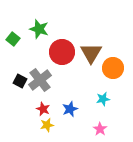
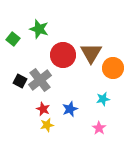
red circle: moved 1 px right, 3 px down
pink star: moved 1 px left, 1 px up
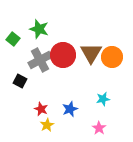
orange circle: moved 1 px left, 11 px up
gray cross: moved 20 px up; rotated 10 degrees clockwise
red star: moved 2 px left
yellow star: rotated 16 degrees counterclockwise
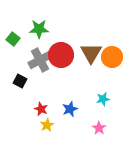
green star: rotated 18 degrees counterclockwise
red circle: moved 2 px left
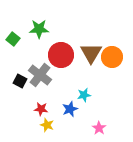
gray cross: moved 15 px down; rotated 25 degrees counterclockwise
cyan star: moved 19 px left, 4 px up
red star: rotated 16 degrees counterclockwise
yellow star: rotated 24 degrees counterclockwise
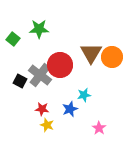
red circle: moved 1 px left, 10 px down
red star: moved 1 px right
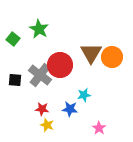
green star: rotated 30 degrees clockwise
black square: moved 5 px left, 1 px up; rotated 24 degrees counterclockwise
blue star: rotated 28 degrees clockwise
